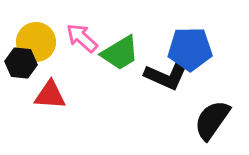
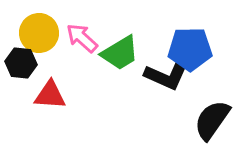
yellow circle: moved 3 px right, 9 px up
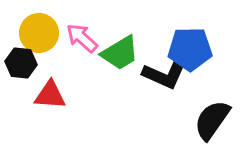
black L-shape: moved 2 px left, 1 px up
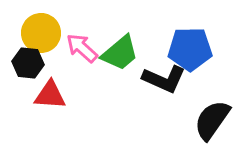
yellow circle: moved 2 px right
pink arrow: moved 10 px down
green trapezoid: rotated 9 degrees counterclockwise
black hexagon: moved 7 px right
black L-shape: moved 4 px down
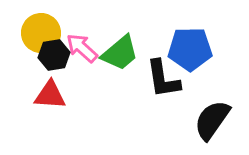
black hexagon: moved 26 px right, 8 px up; rotated 16 degrees counterclockwise
black L-shape: moved 1 px left; rotated 57 degrees clockwise
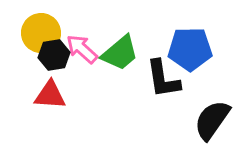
pink arrow: moved 1 px down
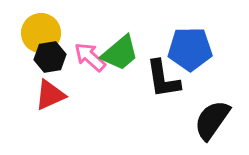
pink arrow: moved 8 px right, 8 px down
black hexagon: moved 4 px left, 2 px down
red triangle: rotated 28 degrees counterclockwise
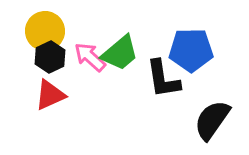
yellow circle: moved 4 px right, 2 px up
blue pentagon: moved 1 px right, 1 px down
black hexagon: rotated 16 degrees counterclockwise
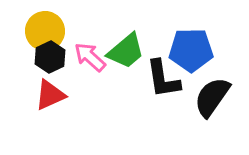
green trapezoid: moved 6 px right, 2 px up
black semicircle: moved 23 px up
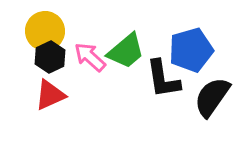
blue pentagon: rotated 15 degrees counterclockwise
